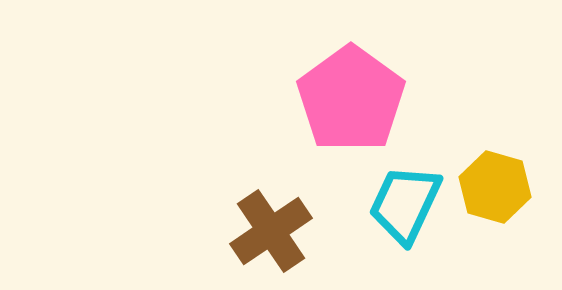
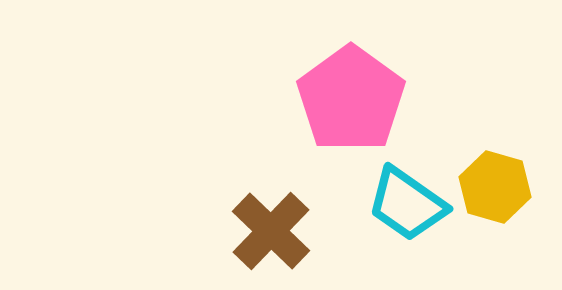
cyan trapezoid: moved 2 px right; rotated 80 degrees counterclockwise
brown cross: rotated 12 degrees counterclockwise
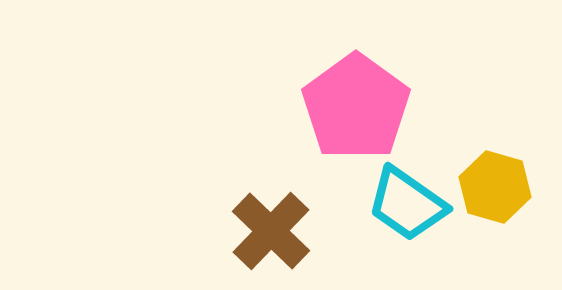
pink pentagon: moved 5 px right, 8 px down
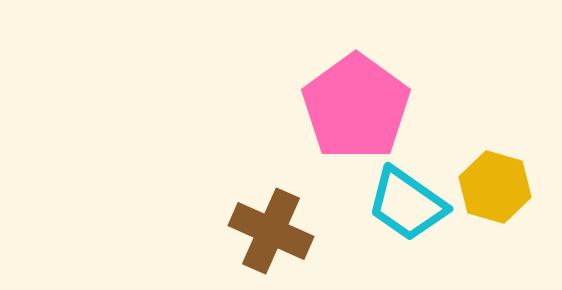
brown cross: rotated 20 degrees counterclockwise
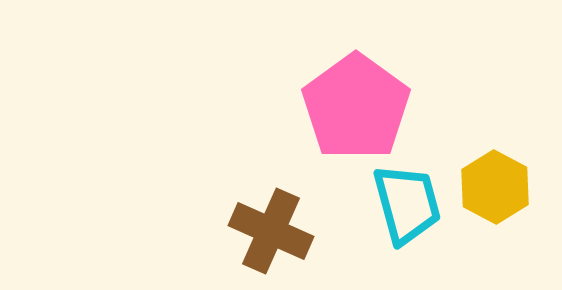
yellow hexagon: rotated 12 degrees clockwise
cyan trapezoid: rotated 140 degrees counterclockwise
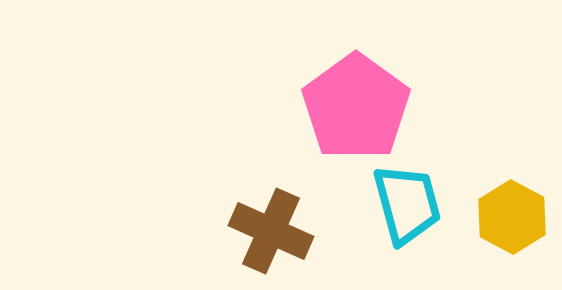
yellow hexagon: moved 17 px right, 30 px down
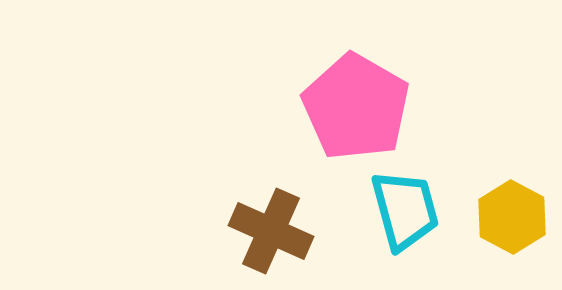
pink pentagon: rotated 6 degrees counterclockwise
cyan trapezoid: moved 2 px left, 6 px down
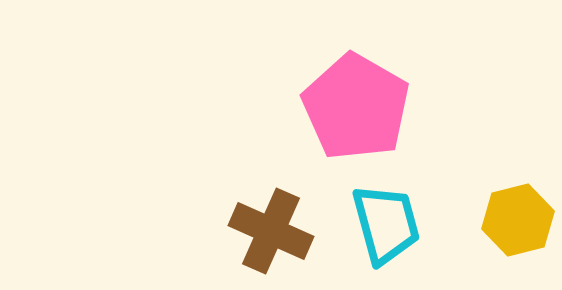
cyan trapezoid: moved 19 px left, 14 px down
yellow hexagon: moved 6 px right, 3 px down; rotated 18 degrees clockwise
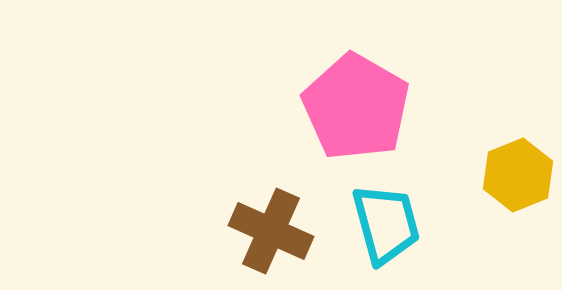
yellow hexagon: moved 45 px up; rotated 8 degrees counterclockwise
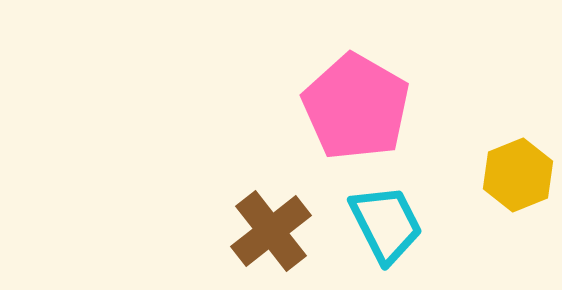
cyan trapezoid: rotated 12 degrees counterclockwise
brown cross: rotated 28 degrees clockwise
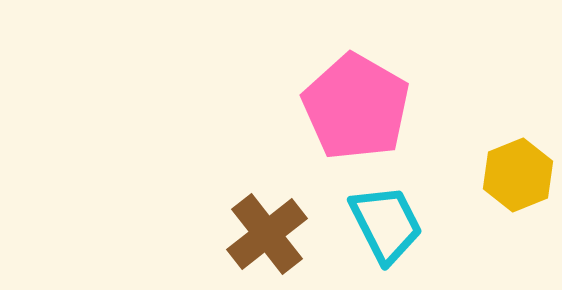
brown cross: moved 4 px left, 3 px down
